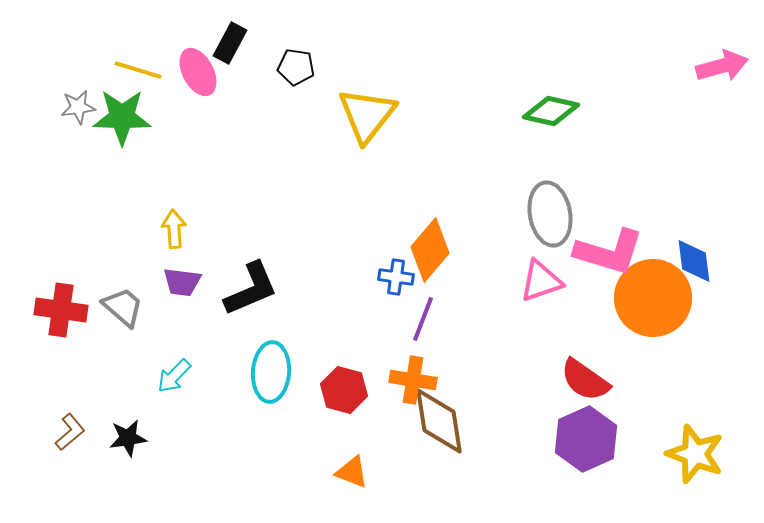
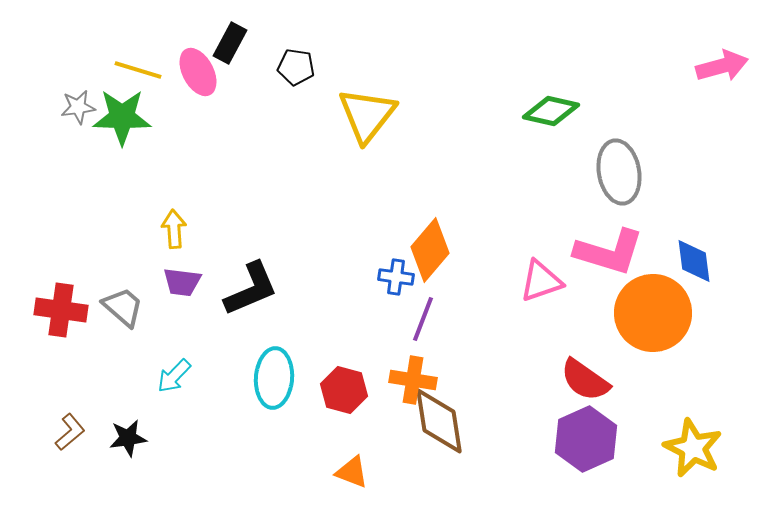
gray ellipse: moved 69 px right, 42 px up
orange circle: moved 15 px down
cyan ellipse: moved 3 px right, 6 px down
yellow star: moved 2 px left, 6 px up; rotated 6 degrees clockwise
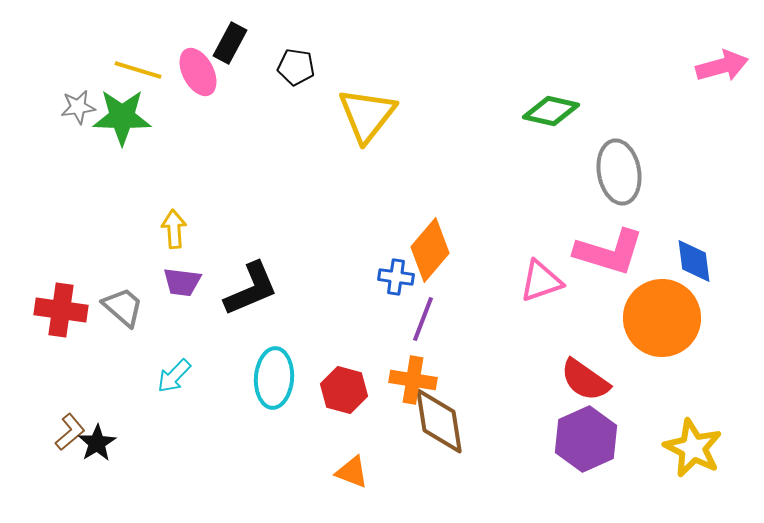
orange circle: moved 9 px right, 5 px down
black star: moved 31 px left, 5 px down; rotated 24 degrees counterclockwise
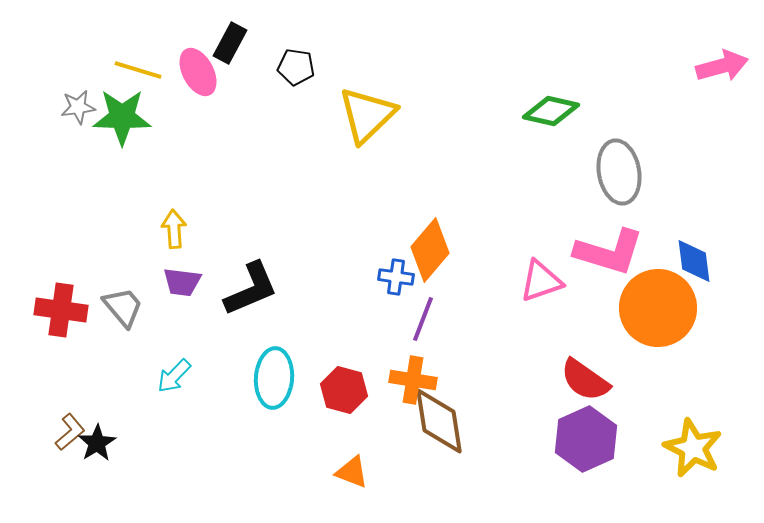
yellow triangle: rotated 8 degrees clockwise
gray trapezoid: rotated 9 degrees clockwise
orange circle: moved 4 px left, 10 px up
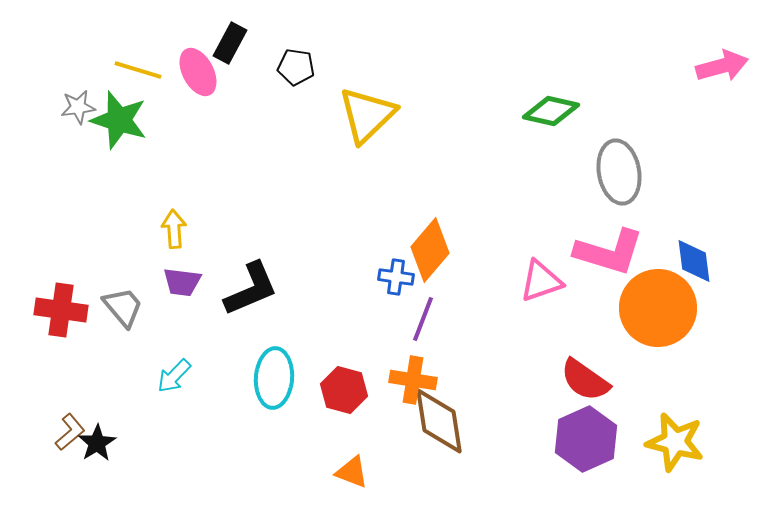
green star: moved 3 px left, 3 px down; rotated 16 degrees clockwise
yellow star: moved 18 px left, 6 px up; rotated 12 degrees counterclockwise
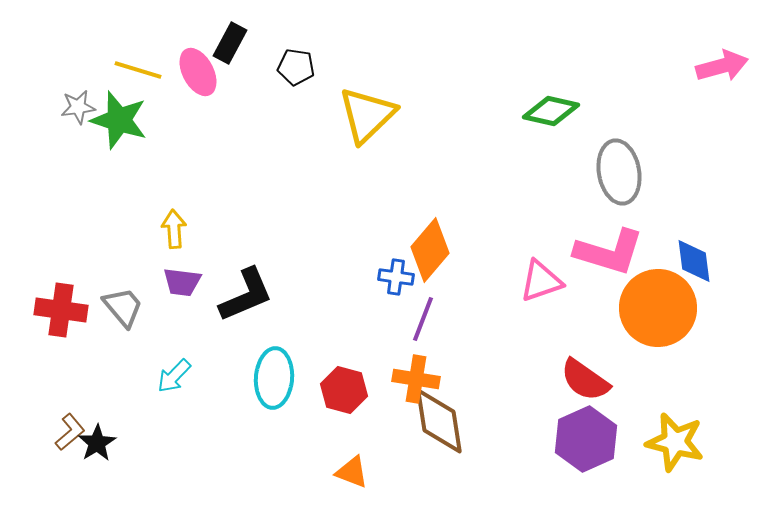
black L-shape: moved 5 px left, 6 px down
orange cross: moved 3 px right, 1 px up
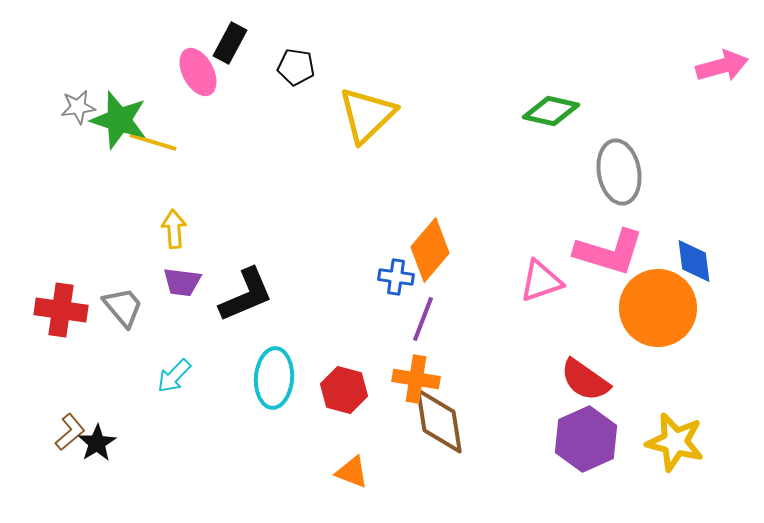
yellow line: moved 15 px right, 72 px down
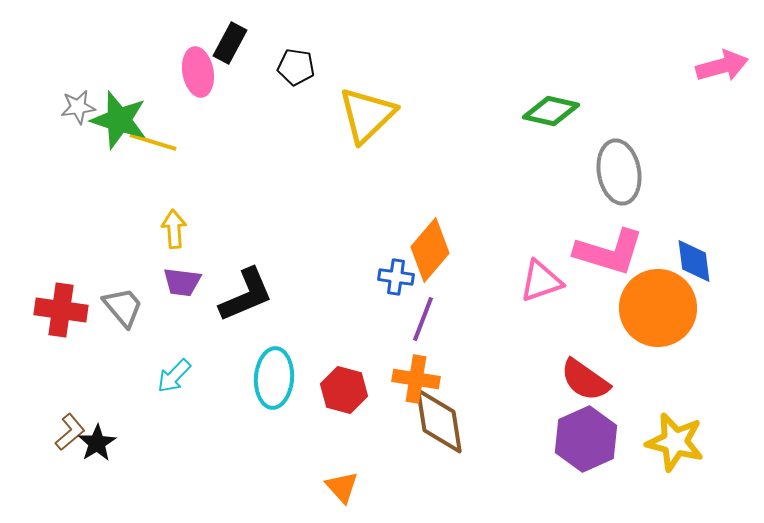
pink ellipse: rotated 18 degrees clockwise
orange triangle: moved 10 px left, 15 px down; rotated 27 degrees clockwise
